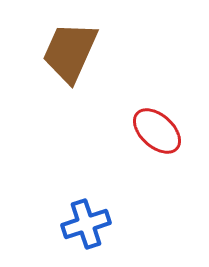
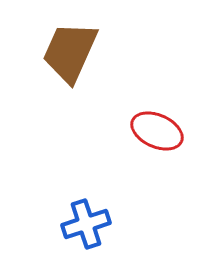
red ellipse: rotated 18 degrees counterclockwise
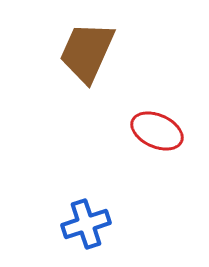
brown trapezoid: moved 17 px right
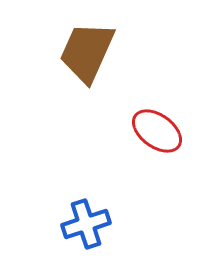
red ellipse: rotated 12 degrees clockwise
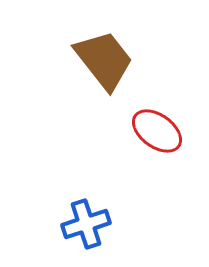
brown trapezoid: moved 17 px right, 8 px down; rotated 118 degrees clockwise
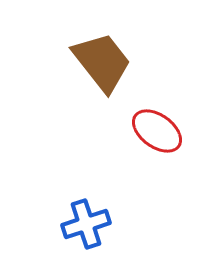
brown trapezoid: moved 2 px left, 2 px down
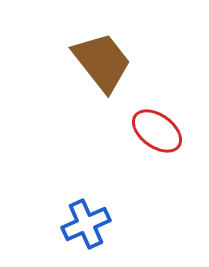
blue cross: rotated 6 degrees counterclockwise
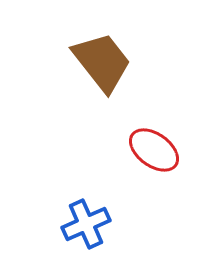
red ellipse: moved 3 px left, 19 px down
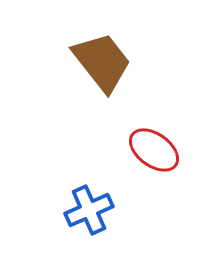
blue cross: moved 3 px right, 14 px up
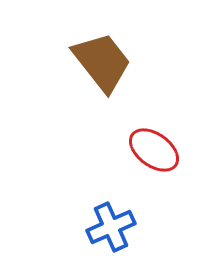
blue cross: moved 22 px right, 17 px down
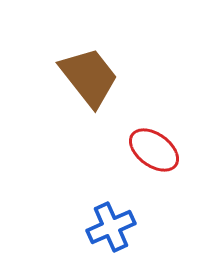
brown trapezoid: moved 13 px left, 15 px down
